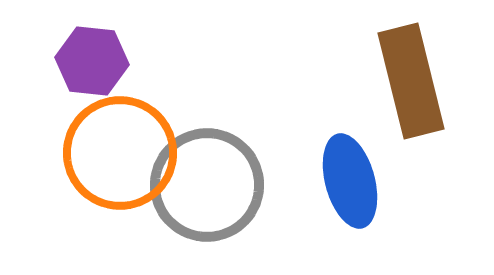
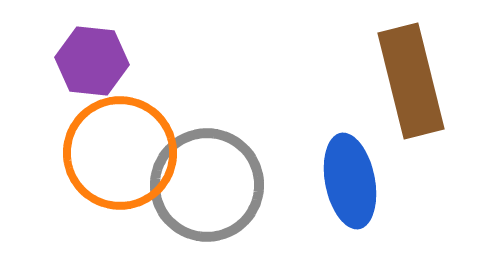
blue ellipse: rotated 4 degrees clockwise
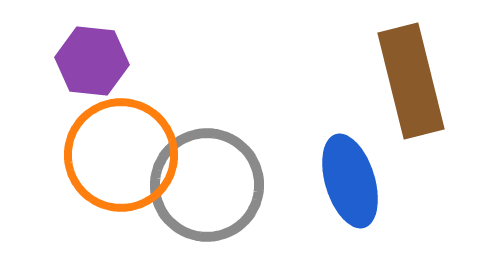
orange circle: moved 1 px right, 2 px down
blue ellipse: rotated 6 degrees counterclockwise
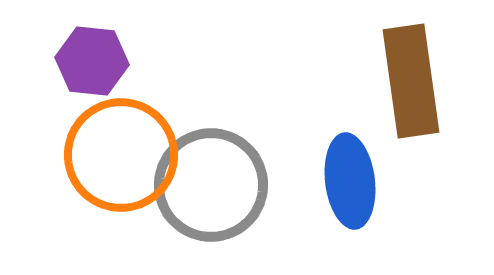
brown rectangle: rotated 6 degrees clockwise
blue ellipse: rotated 10 degrees clockwise
gray circle: moved 4 px right
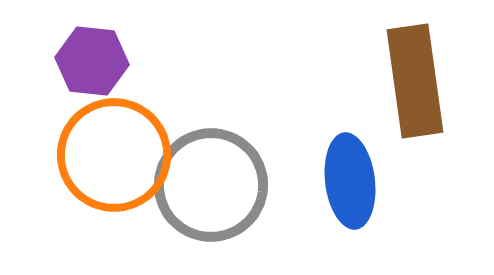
brown rectangle: moved 4 px right
orange circle: moved 7 px left
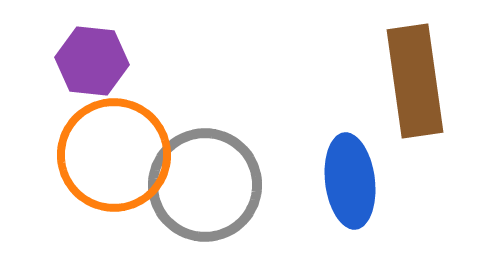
gray circle: moved 6 px left
